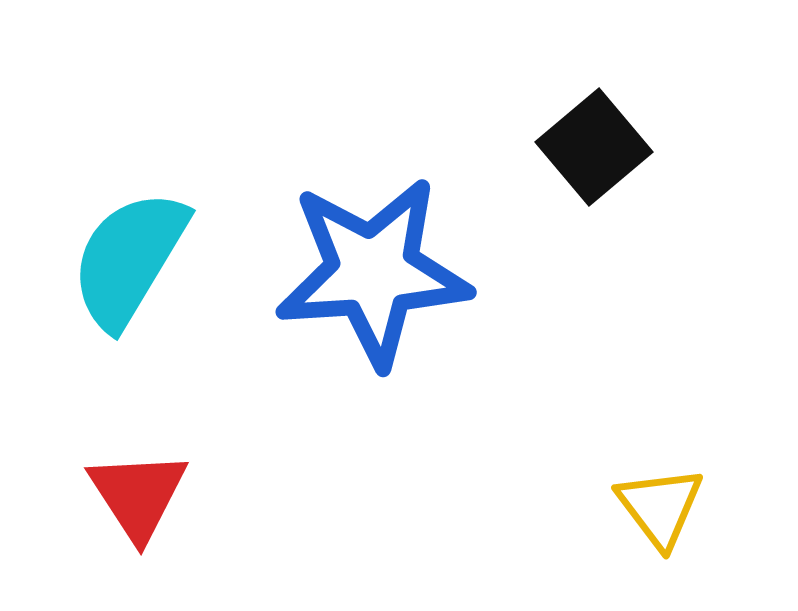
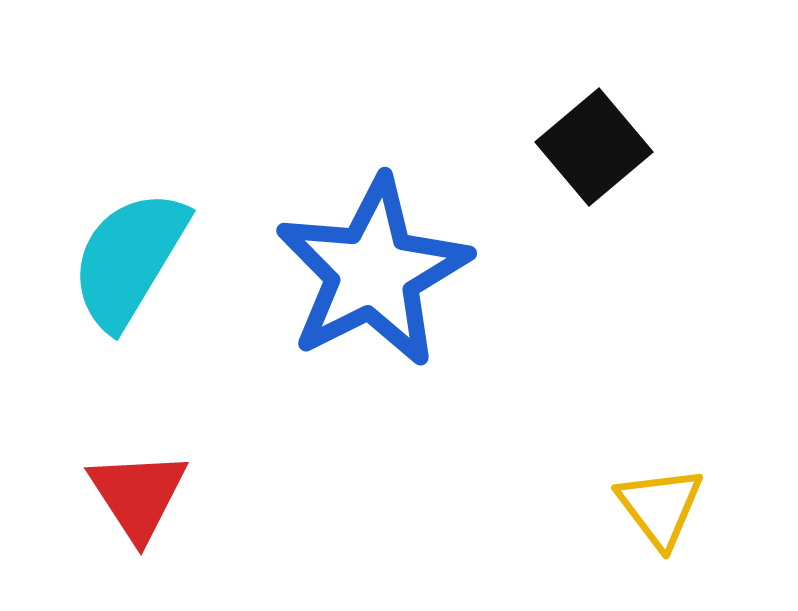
blue star: rotated 23 degrees counterclockwise
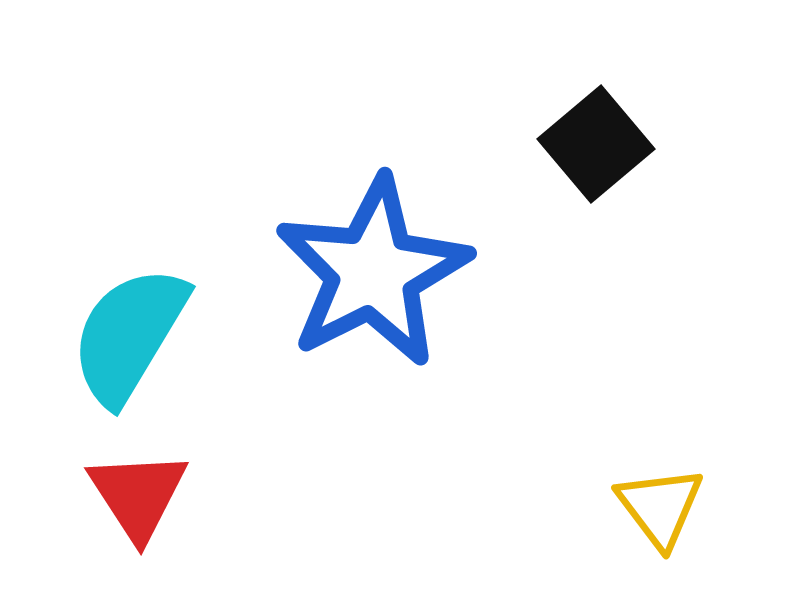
black square: moved 2 px right, 3 px up
cyan semicircle: moved 76 px down
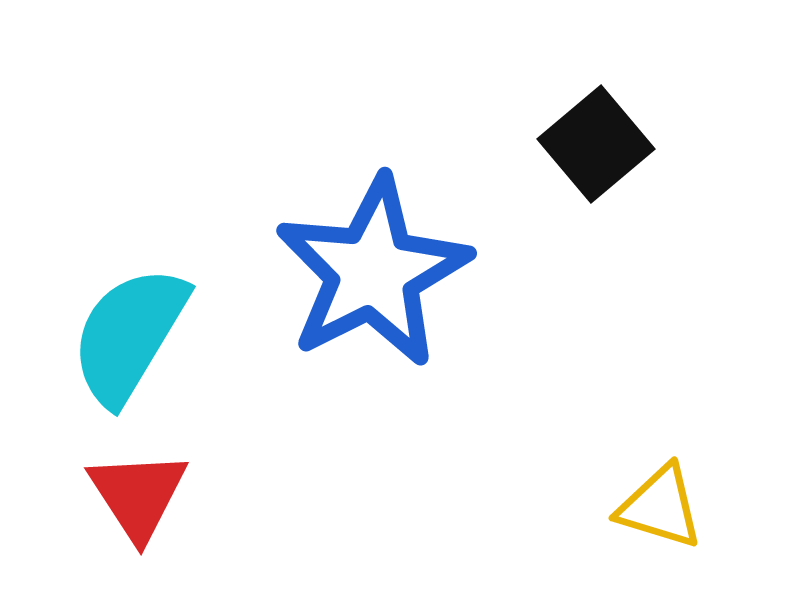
yellow triangle: rotated 36 degrees counterclockwise
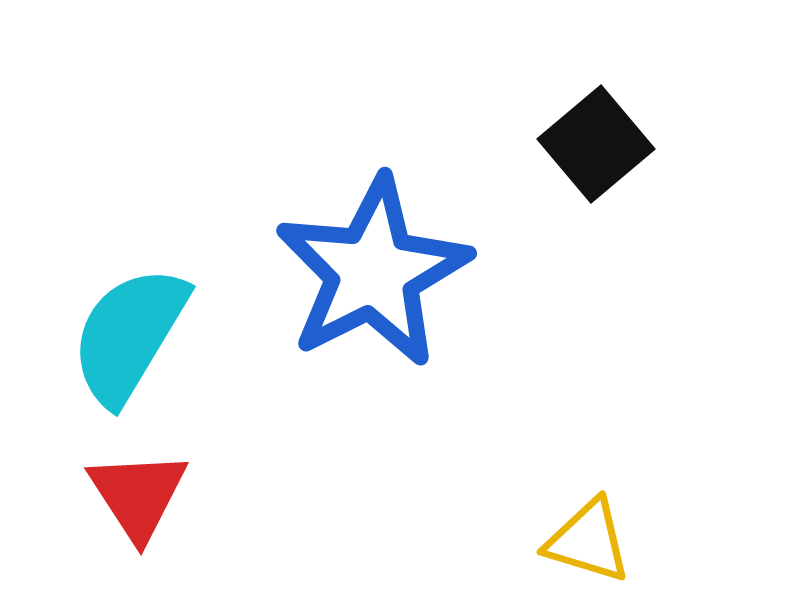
yellow triangle: moved 72 px left, 34 px down
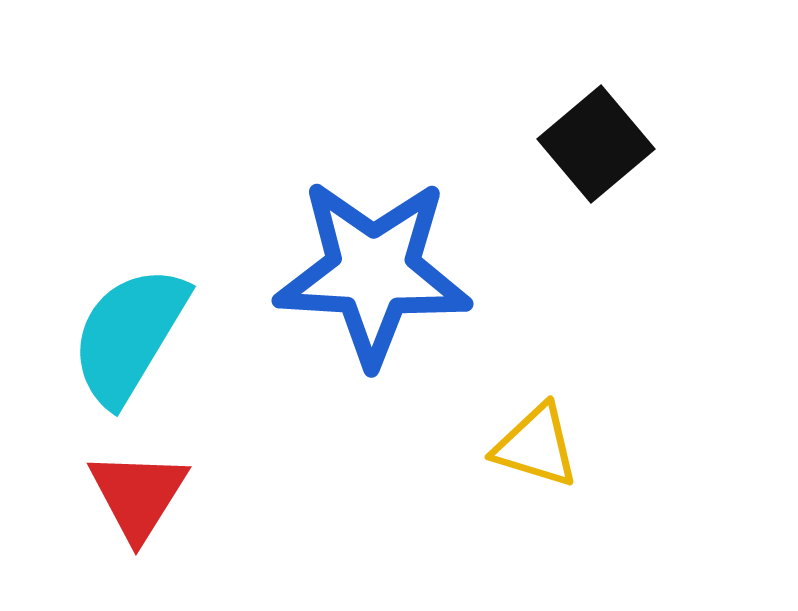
blue star: rotated 30 degrees clockwise
red triangle: rotated 5 degrees clockwise
yellow triangle: moved 52 px left, 95 px up
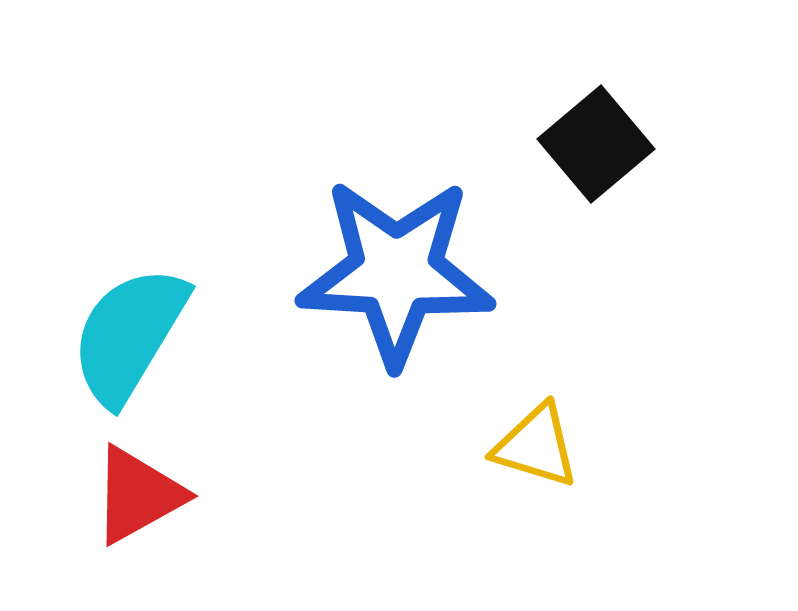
blue star: moved 23 px right
red triangle: rotated 29 degrees clockwise
